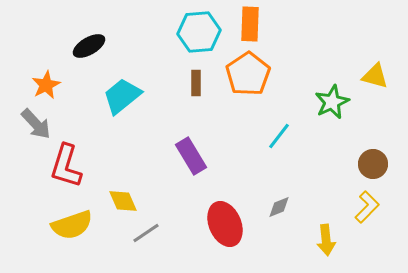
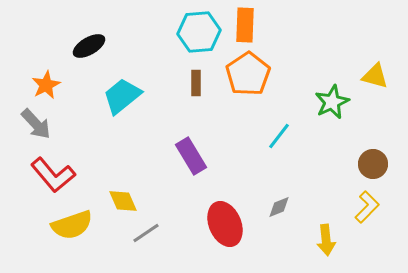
orange rectangle: moved 5 px left, 1 px down
red L-shape: moved 13 px left, 9 px down; rotated 57 degrees counterclockwise
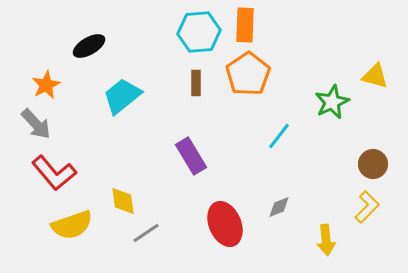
red L-shape: moved 1 px right, 2 px up
yellow diamond: rotated 16 degrees clockwise
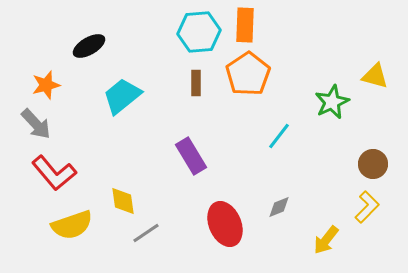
orange star: rotated 12 degrees clockwise
yellow arrow: rotated 44 degrees clockwise
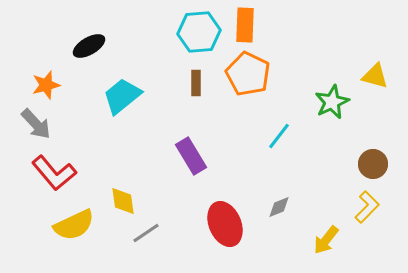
orange pentagon: rotated 12 degrees counterclockwise
yellow semicircle: moved 2 px right; rotated 6 degrees counterclockwise
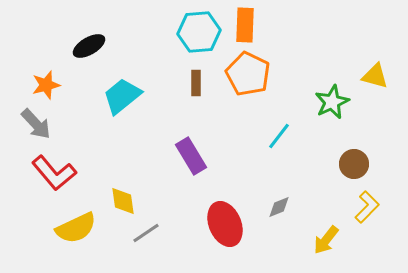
brown circle: moved 19 px left
yellow semicircle: moved 2 px right, 3 px down
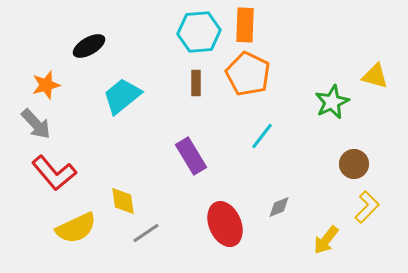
cyan line: moved 17 px left
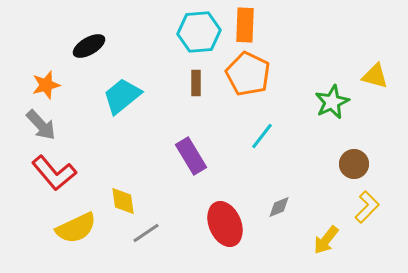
gray arrow: moved 5 px right, 1 px down
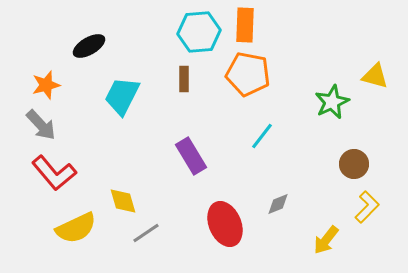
orange pentagon: rotated 15 degrees counterclockwise
brown rectangle: moved 12 px left, 4 px up
cyan trapezoid: rotated 24 degrees counterclockwise
yellow diamond: rotated 8 degrees counterclockwise
gray diamond: moved 1 px left, 3 px up
